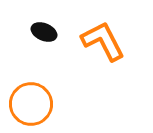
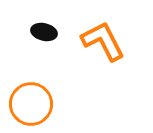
black ellipse: rotated 10 degrees counterclockwise
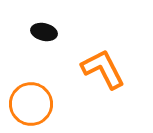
orange L-shape: moved 28 px down
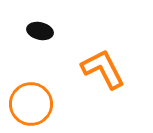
black ellipse: moved 4 px left, 1 px up
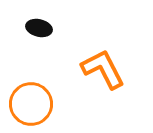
black ellipse: moved 1 px left, 3 px up
